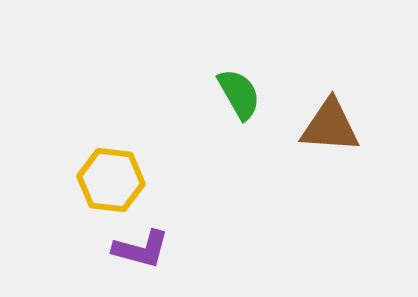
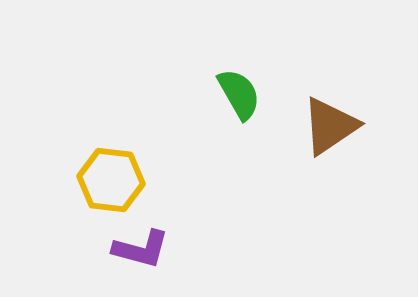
brown triangle: rotated 38 degrees counterclockwise
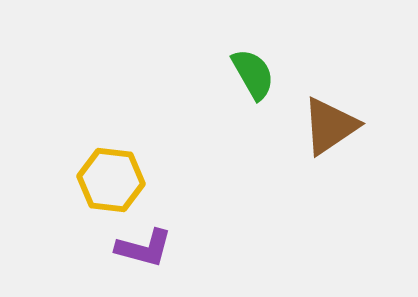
green semicircle: moved 14 px right, 20 px up
purple L-shape: moved 3 px right, 1 px up
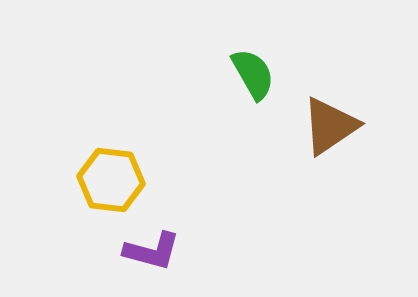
purple L-shape: moved 8 px right, 3 px down
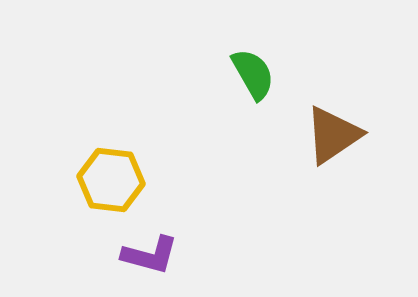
brown triangle: moved 3 px right, 9 px down
purple L-shape: moved 2 px left, 4 px down
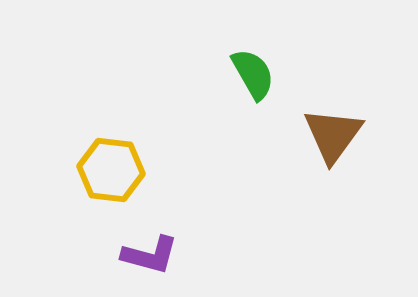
brown triangle: rotated 20 degrees counterclockwise
yellow hexagon: moved 10 px up
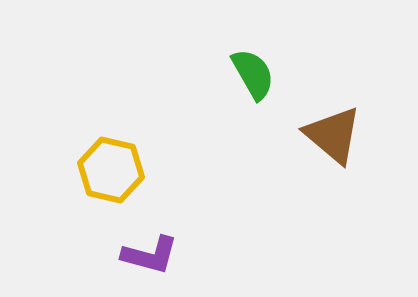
brown triangle: rotated 26 degrees counterclockwise
yellow hexagon: rotated 6 degrees clockwise
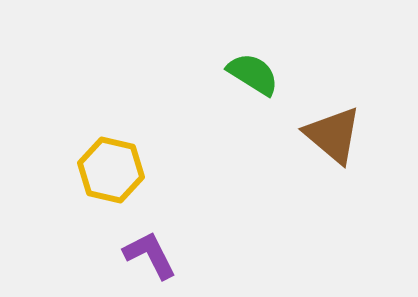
green semicircle: rotated 28 degrees counterclockwise
purple L-shape: rotated 132 degrees counterclockwise
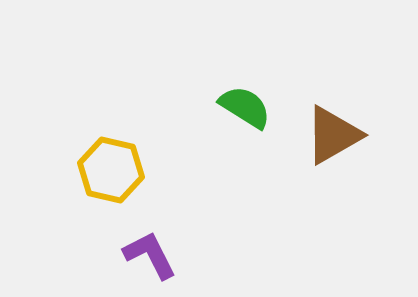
green semicircle: moved 8 px left, 33 px down
brown triangle: rotated 50 degrees clockwise
